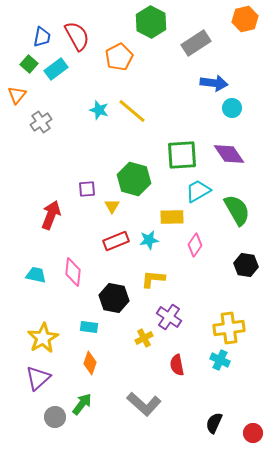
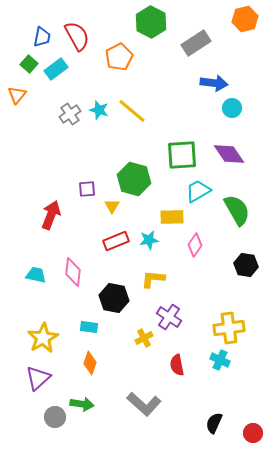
gray cross at (41, 122): moved 29 px right, 8 px up
green arrow at (82, 404): rotated 60 degrees clockwise
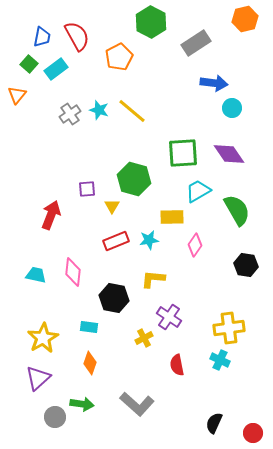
green square at (182, 155): moved 1 px right, 2 px up
gray L-shape at (144, 404): moved 7 px left
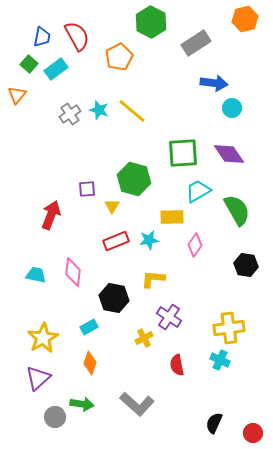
cyan rectangle at (89, 327): rotated 36 degrees counterclockwise
